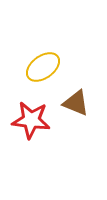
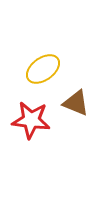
yellow ellipse: moved 2 px down
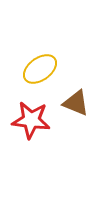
yellow ellipse: moved 3 px left
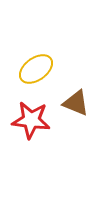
yellow ellipse: moved 4 px left
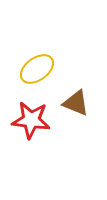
yellow ellipse: moved 1 px right
